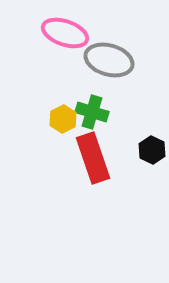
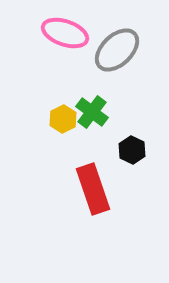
gray ellipse: moved 8 px right, 10 px up; rotated 60 degrees counterclockwise
green cross: rotated 20 degrees clockwise
black hexagon: moved 20 px left
red rectangle: moved 31 px down
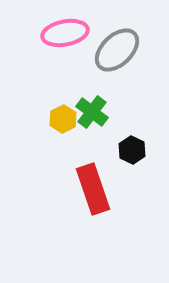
pink ellipse: rotated 30 degrees counterclockwise
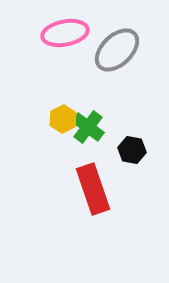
green cross: moved 4 px left, 15 px down
black hexagon: rotated 16 degrees counterclockwise
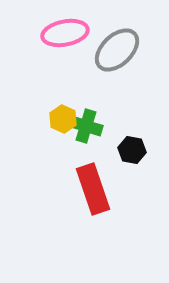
yellow hexagon: rotated 8 degrees counterclockwise
green cross: moved 2 px left, 1 px up; rotated 20 degrees counterclockwise
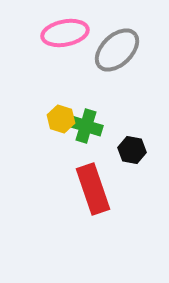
yellow hexagon: moved 2 px left; rotated 8 degrees counterclockwise
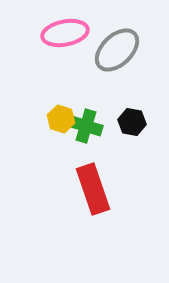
black hexagon: moved 28 px up
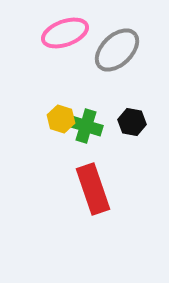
pink ellipse: rotated 9 degrees counterclockwise
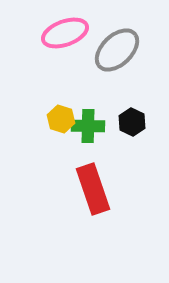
black hexagon: rotated 16 degrees clockwise
green cross: moved 2 px right; rotated 16 degrees counterclockwise
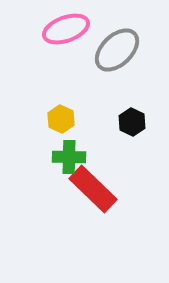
pink ellipse: moved 1 px right, 4 px up
yellow hexagon: rotated 8 degrees clockwise
green cross: moved 19 px left, 31 px down
red rectangle: rotated 27 degrees counterclockwise
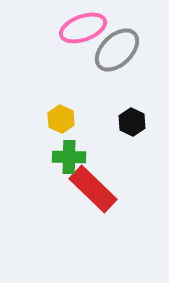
pink ellipse: moved 17 px right, 1 px up
